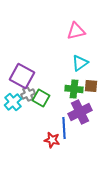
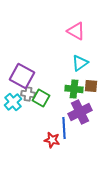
pink triangle: rotated 42 degrees clockwise
gray cross: rotated 32 degrees clockwise
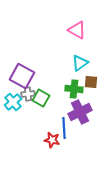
pink triangle: moved 1 px right, 1 px up
brown square: moved 4 px up
gray cross: rotated 16 degrees counterclockwise
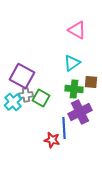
cyan triangle: moved 8 px left
gray cross: moved 2 px left, 1 px down
